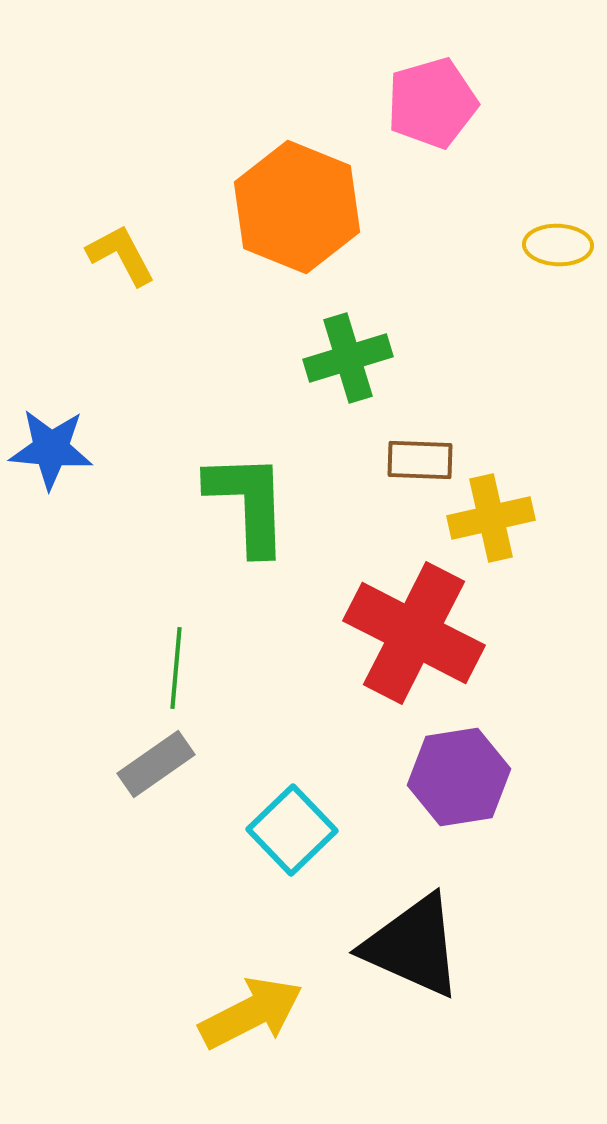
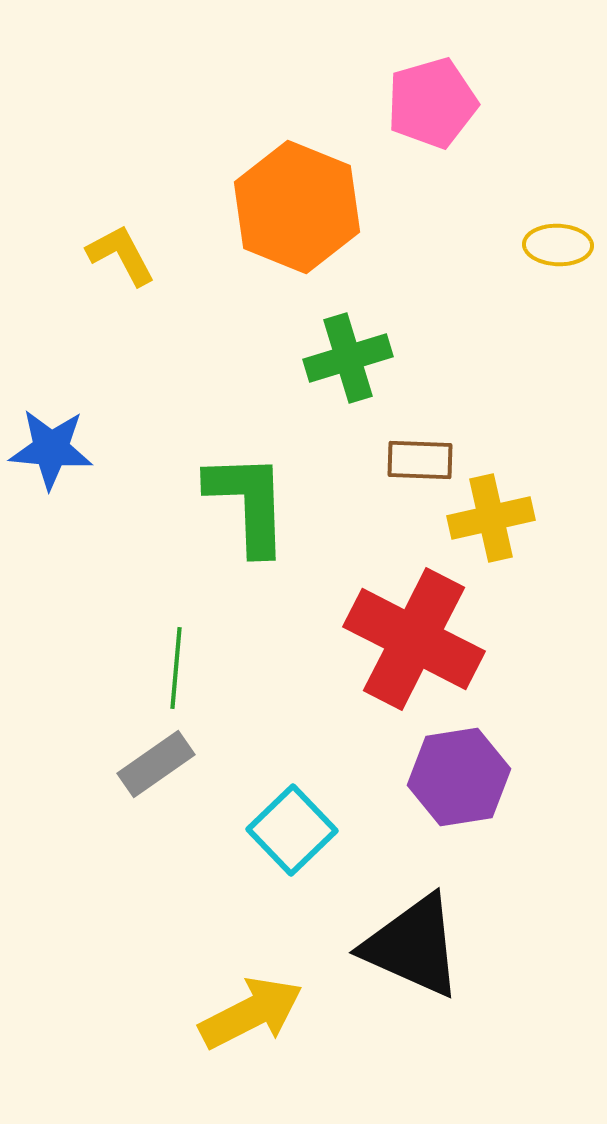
red cross: moved 6 px down
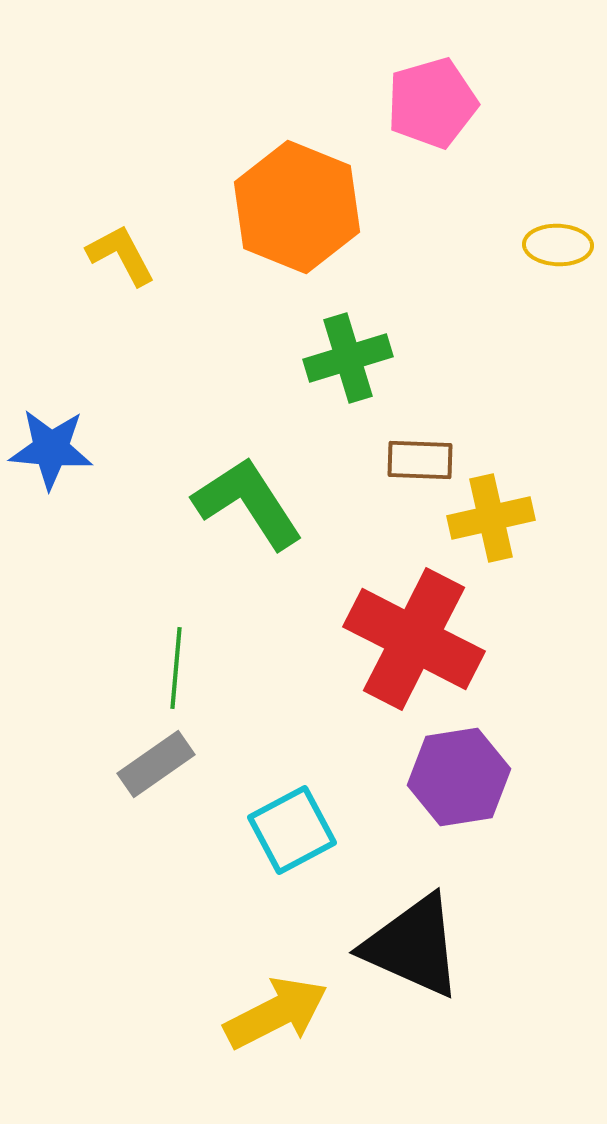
green L-shape: rotated 31 degrees counterclockwise
cyan square: rotated 16 degrees clockwise
yellow arrow: moved 25 px right
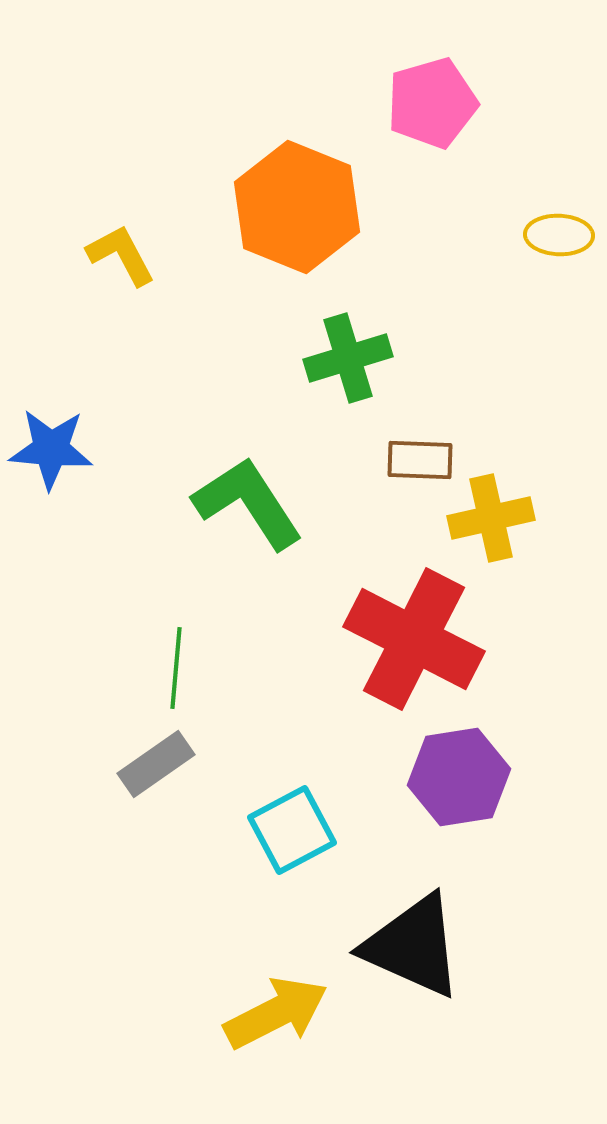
yellow ellipse: moved 1 px right, 10 px up
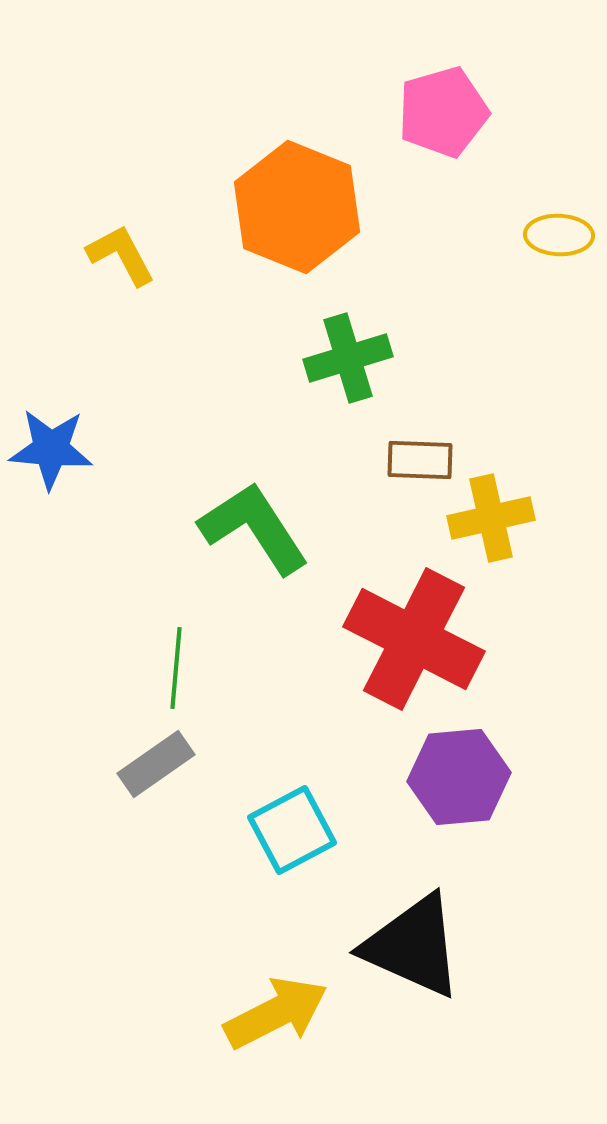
pink pentagon: moved 11 px right, 9 px down
green L-shape: moved 6 px right, 25 px down
purple hexagon: rotated 4 degrees clockwise
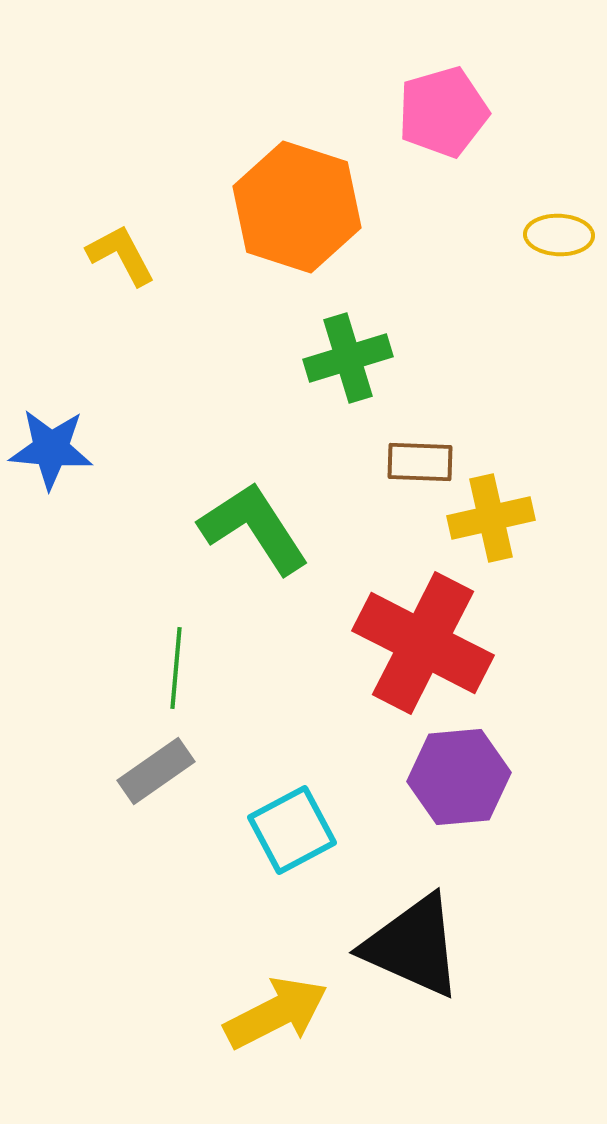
orange hexagon: rotated 4 degrees counterclockwise
brown rectangle: moved 2 px down
red cross: moved 9 px right, 4 px down
gray rectangle: moved 7 px down
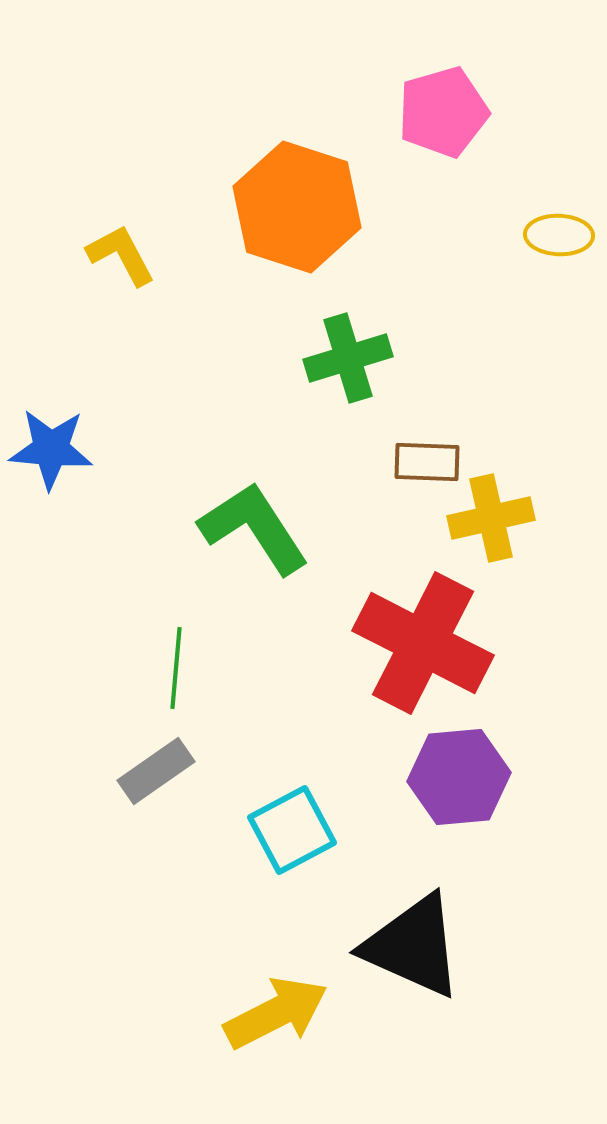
brown rectangle: moved 7 px right
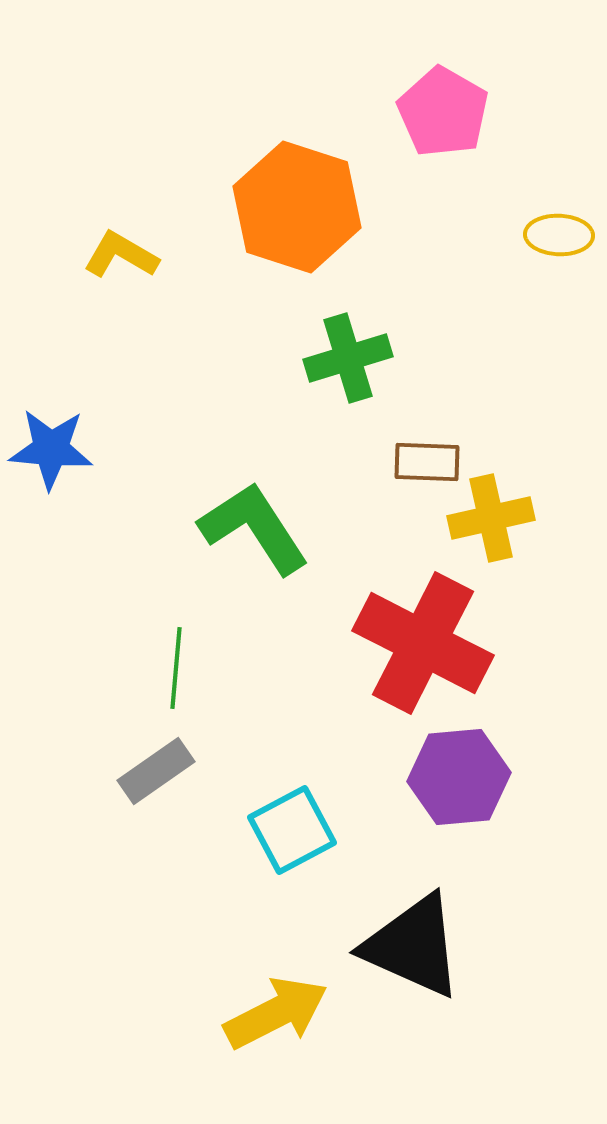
pink pentagon: rotated 26 degrees counterclockwise
yellow L-shape: rotated 32 degrees counterclockwise
